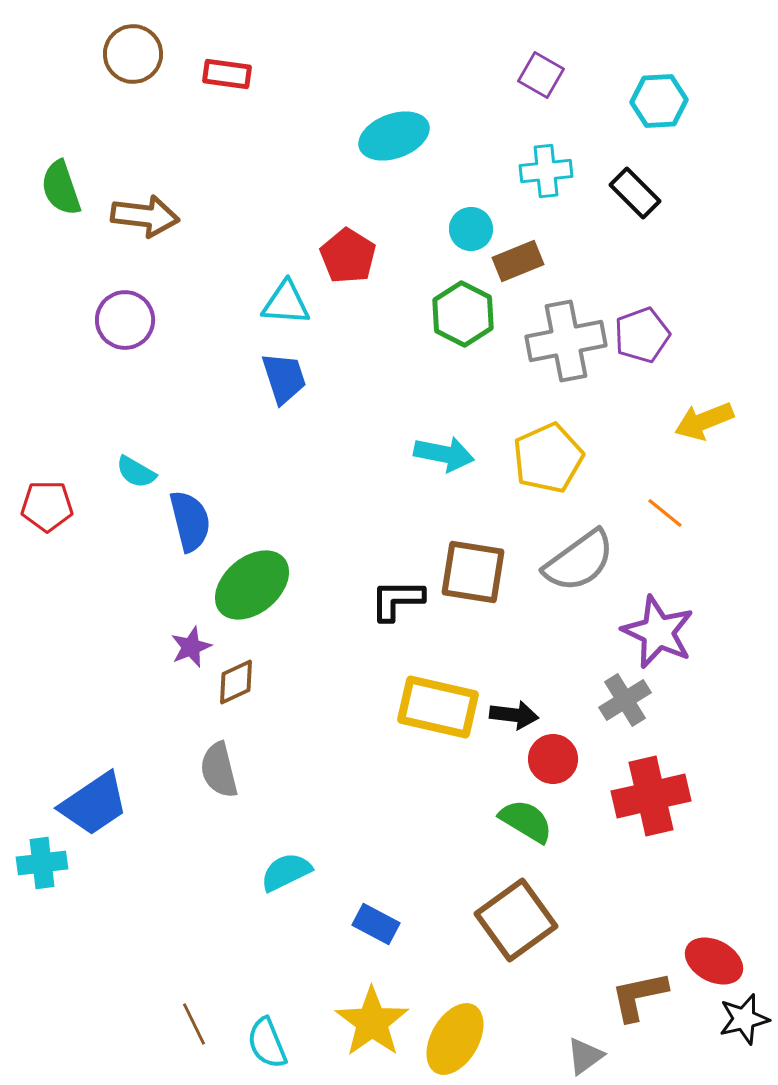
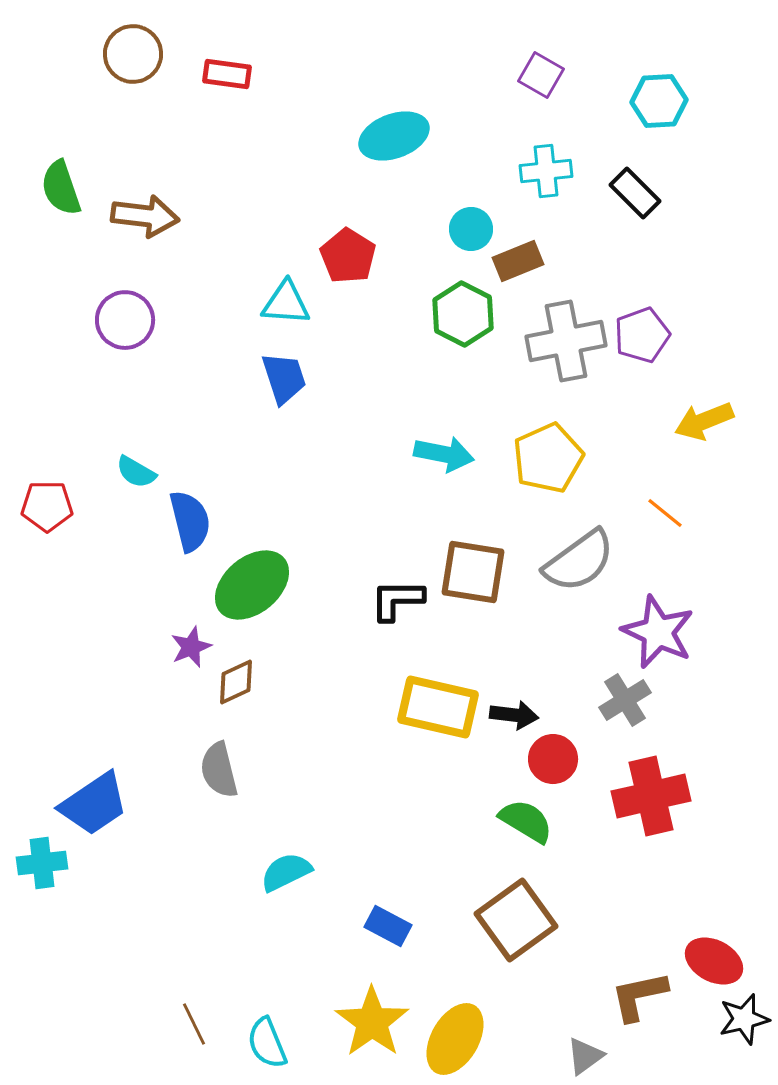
blue rectangle at (376, 924): moved 12 px right, 2 px down
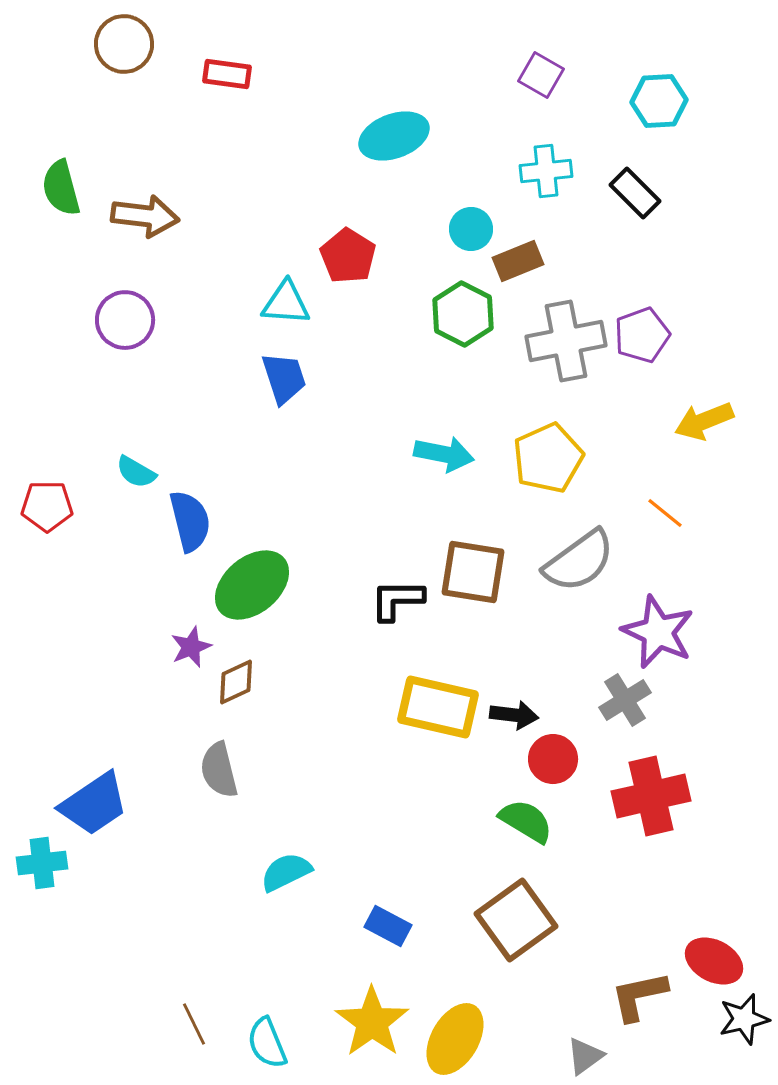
brown circle at (133, 54): moved 9 px left, 10 px up
green semicircle at (61, 188): rotated 4 degrees clockwise
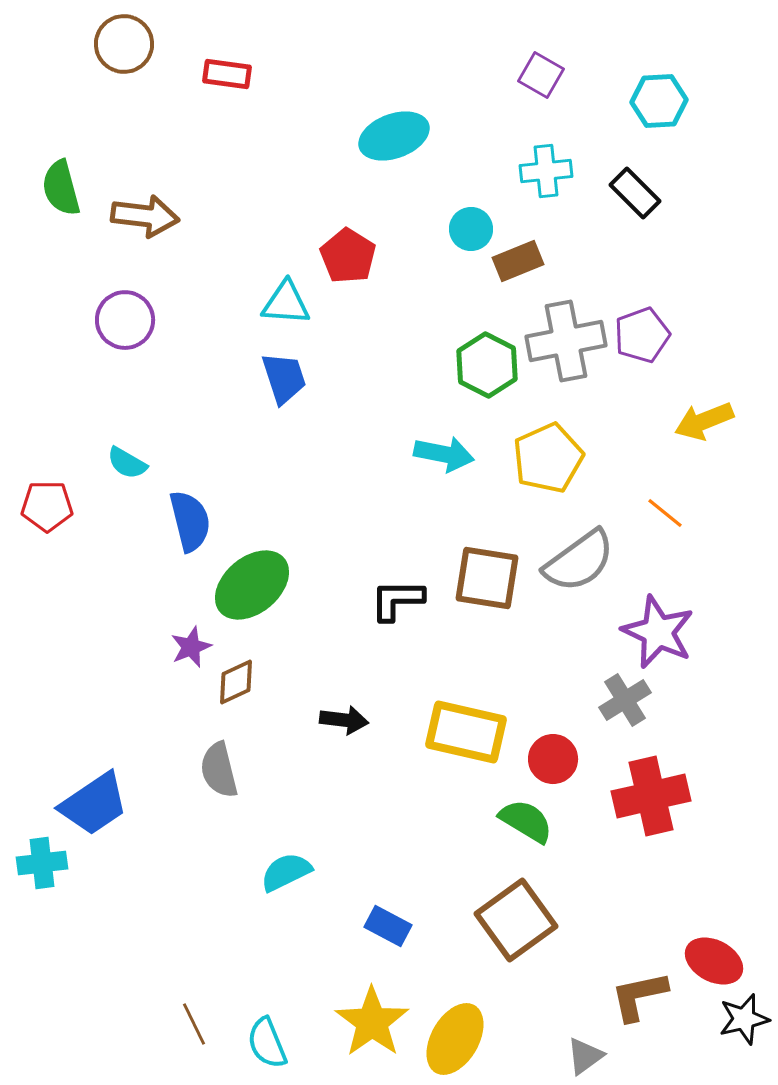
green hexagon at (463, 314): moved 24 px right, 51 px down
cyan semicircle at (136, 472): moved 9 px left, 9 px up
brown square at (473, 572): moved 14 px right, 6 px down
yellow rectangle at (438, 707): moved 28 px right, 25 px down
black arrow at (514, 715): moved 170 px left, 5 px down
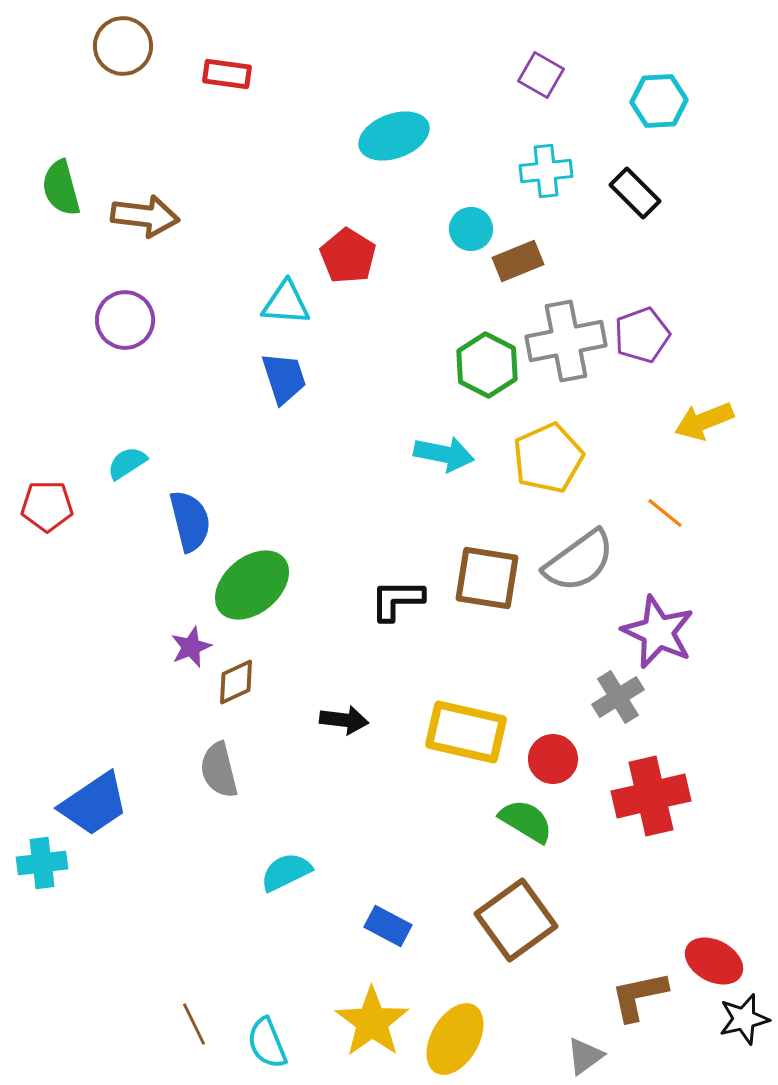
brown circle at (124, 44): moved 1 px left, 2 px down
cyan semicircle at (127, 463): rotated 117 degrees clockwise
gray cross at (625, 700): moved 7 px left, 3 px up
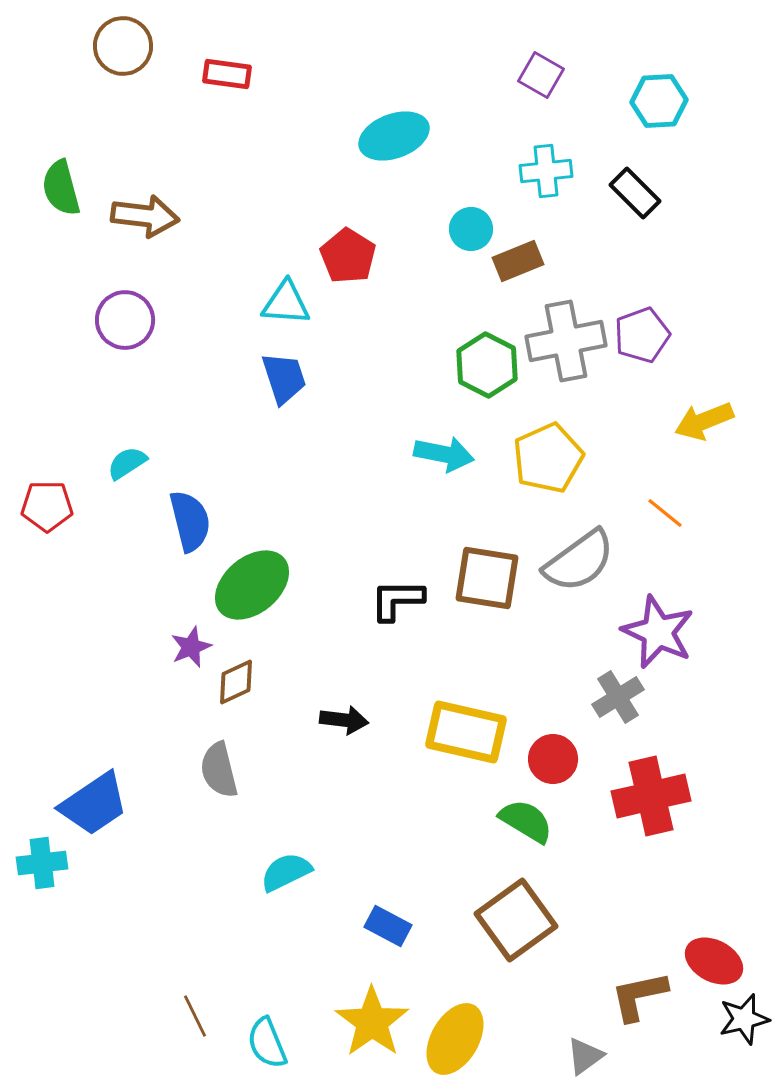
brown line at (194, 1024): moved 1 px right, 8 px up
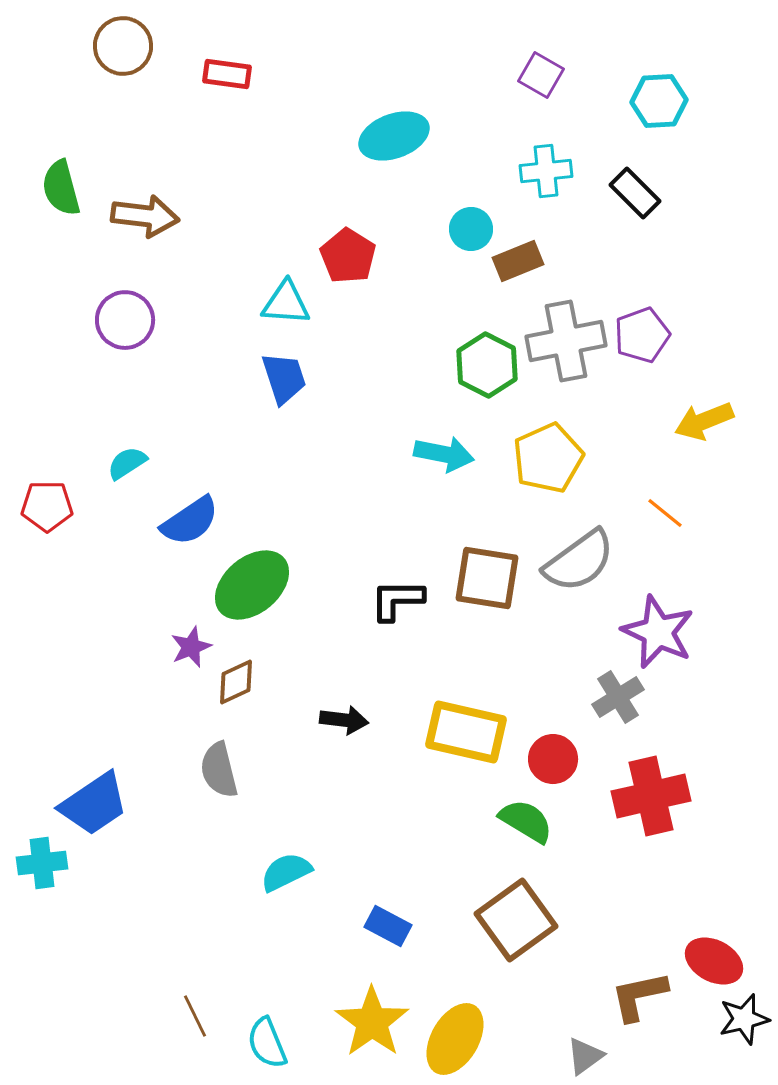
blue semicircle at (190, 521): rotated 70 degrees clockwise
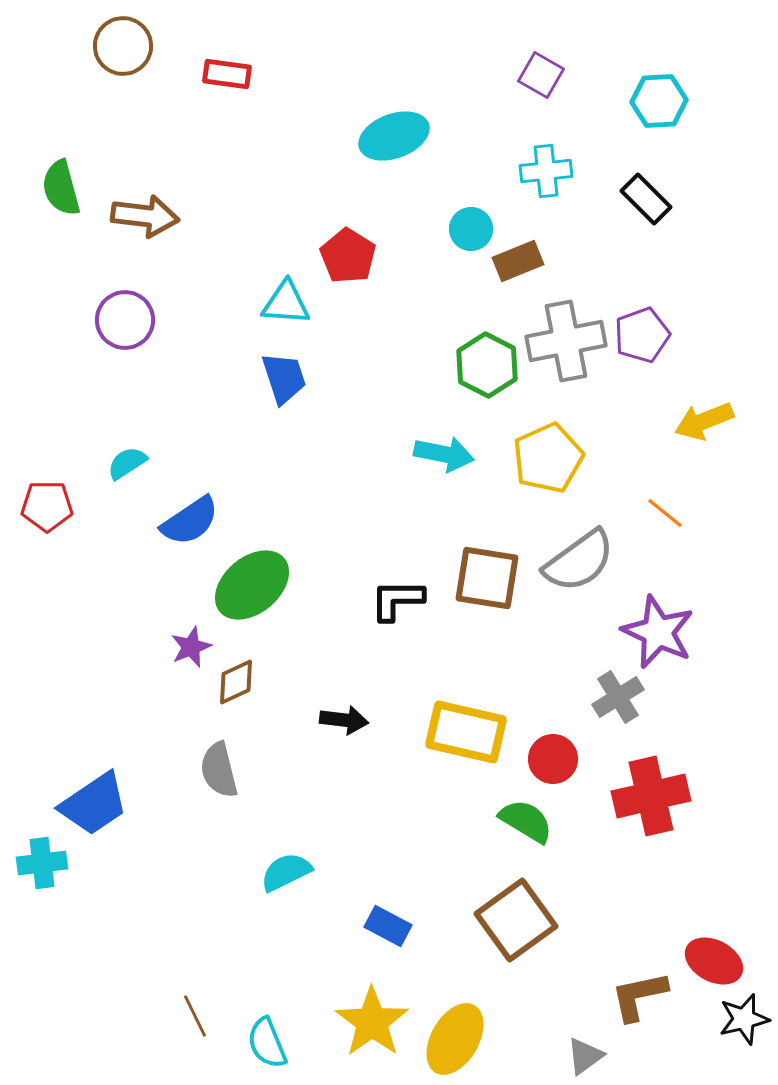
black rectangle at (635, 193): moved 11 px right, 6 px down
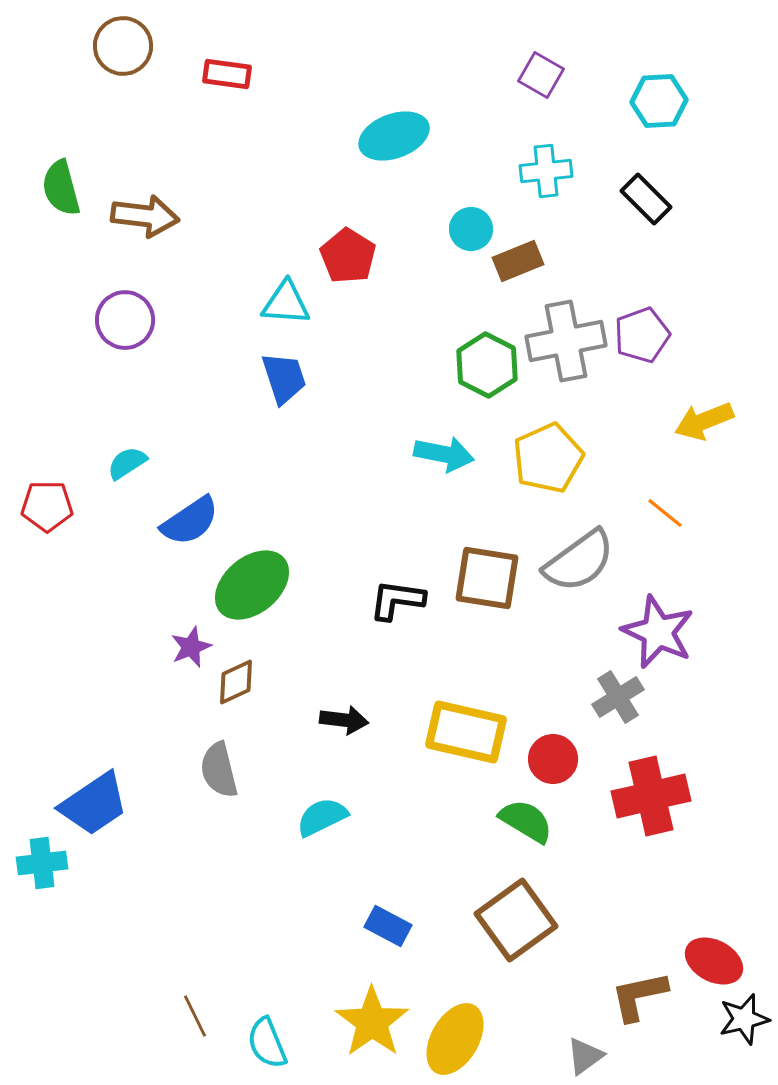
black L-shape at (397, 600): rotated 8 degrees clockwise
cyan semicircle at (286, 872): moved 36 px right, 55 px up
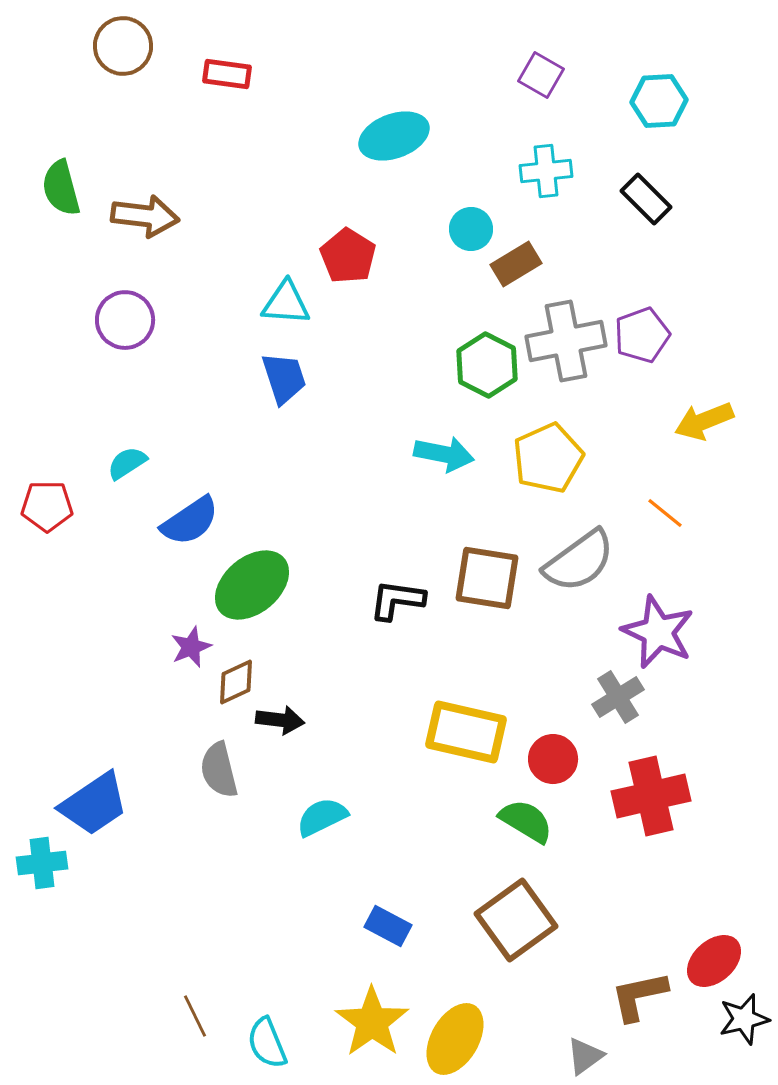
brown rectangle at (518, 261): moved 2 px left, 3 px down; rotated 9 degrees counterclockwise
black arrow at (344, 720): moved 64 px left
red ellipse at (714, 961): rotated 70 degrees counterclockwise
